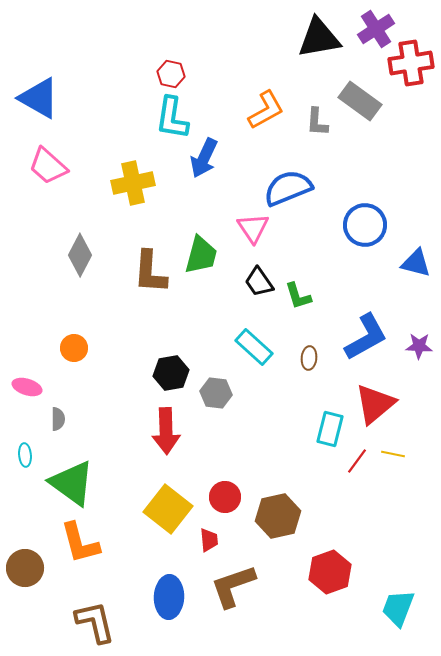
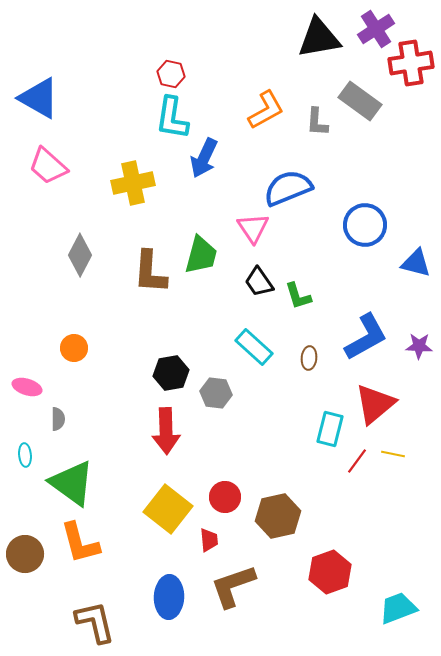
brown circle at (25, 568): moved 14 px up
cyan trapezoid at (398, 608): rotated 48 degrees clockwise
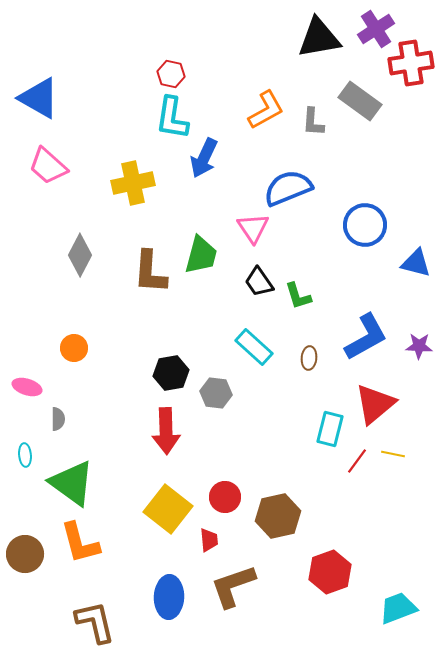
gray L-shape at (317, 122): moved 4 px left
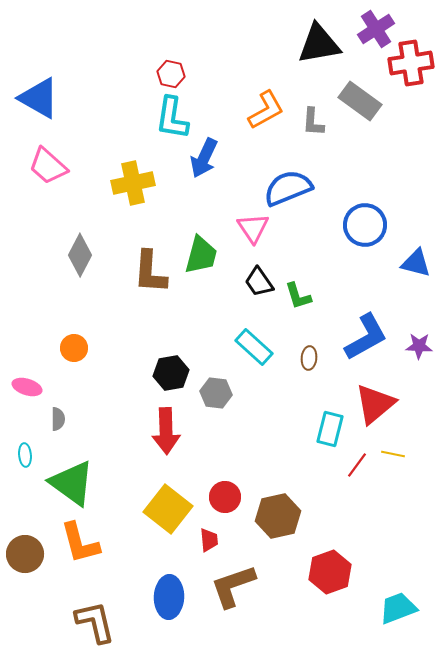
black triangle at (319, 38): moved 6 px down
red line at (357, 461): moved 4 px down
